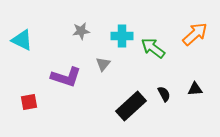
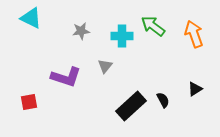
orange arrow: moved 1 px left; rotated 68 degrees counterclockwise
cyan triangle: moved 9 px right, 22 px up
green arrow: moved 22 px up
gray triangle: moved 2 px right, 2 px down
black triangle: rotated 28 degrees counterclockwise
black semicircle: moved 1 px left, 6 px down
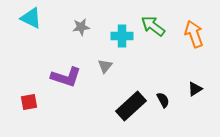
gray star: moved 4 px up
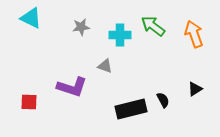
cyan cross: moved 2 px left, 1 px up
gray triangle: rotated 49 degrees counterclockwise
purple L-shape: moved 6 px right, 10 px down
red square: rotated 12 degrees clockwise
black rectangle: moved 3 px down; rotated 28 degrees clockwise
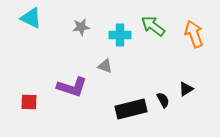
black triangle: moved 9 px left
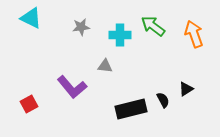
gray triangle: rotated 14 degrees counterclockwise
purple L-shape: rotated 32 degrees clockwise
red square: moved 2 px down; rotated 30 degrees counterclockwise
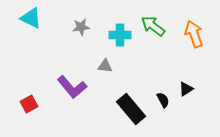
black rectangle: rotated 64 degrees clockwise
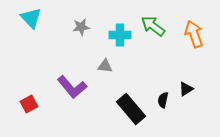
cyan triangle: rotated 20 degrees clockwise
black semicircle: rotated 140 degrees counterclockwise
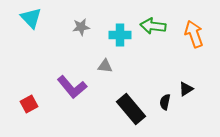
green arrow: rotated 30 degrees counterclockwise
black semicircle: moved 2 px right, 2 px down
